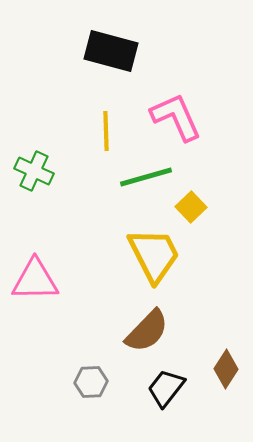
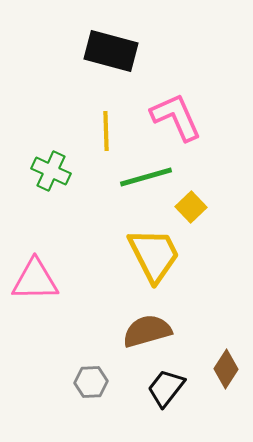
green cross: moved 17 px right
brown semicircle: rotated 150 degrees counterclockwise
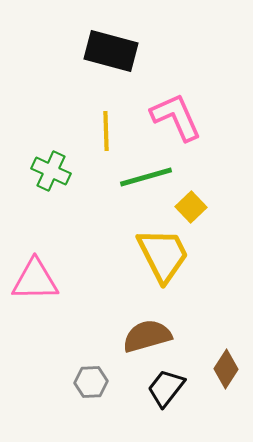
yellow trapezoid: moved 9 px right
brown semicircle: moved 5 px down
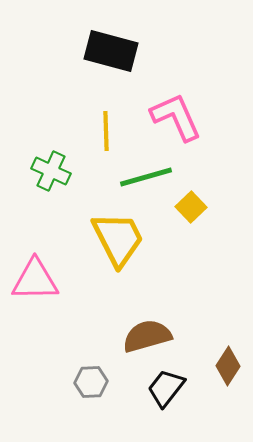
yellow trapezoid: moved 45 px left, 16 px up
brown diamond: moved 2 px right, 3 px up
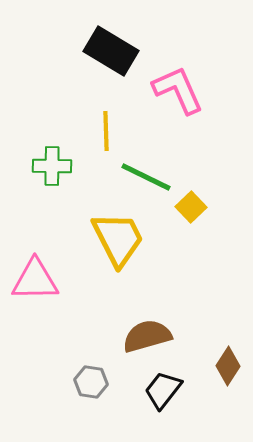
black rectangle: rotated 16 degrees clockwise
pink L-shape: moved 2 px right, 27 px up
green cross: moved 1 px right, 5 px up; rotated 24 degrees counterclockwise
green line: rotated 42 degrees clockwise
gray hexagon: rotated 12 degrees clockwise
black trapezoid: moved 3 px left, 2 px down
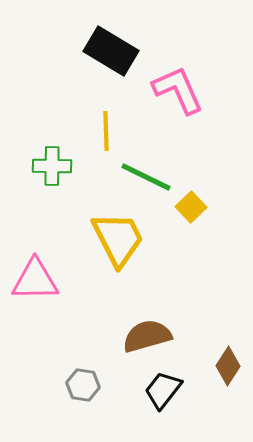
gray hexagon: moved 8 px left, 3 px down
